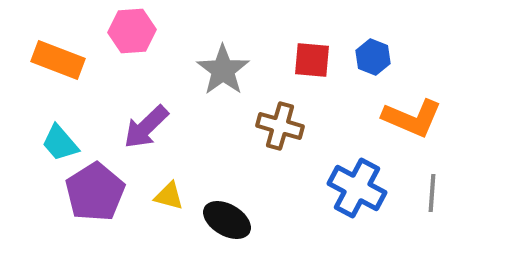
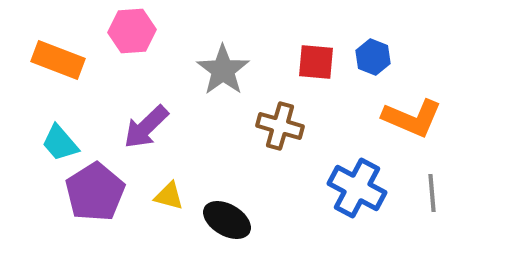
red square: moved 4 px right, 2 px down
gray line: rotated 9 degrees counterclockwise
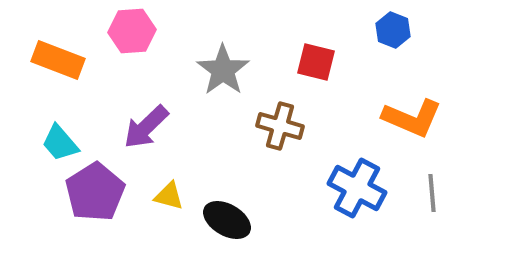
blue hexagon: moved 20 px right, 27 px up
red square: rotated 9 degrees clockwise
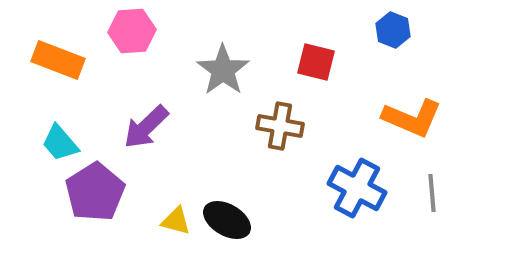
brown cross: rotated 6 degrees counterclockwise
yellow triangle: moved 7 px right, 25 px down
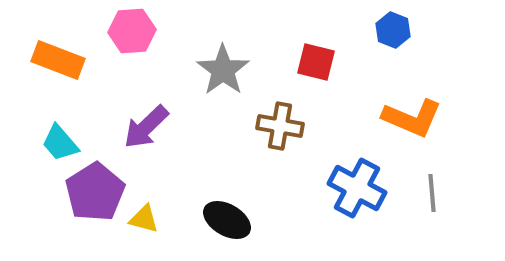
yellow triangle: moved 32 px left, 2 px up
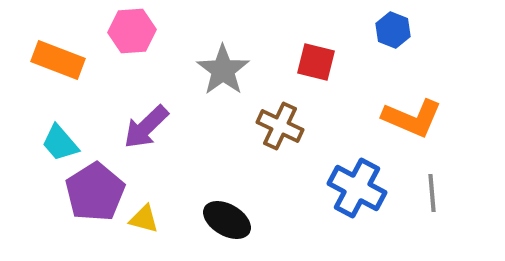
brown cross: rotated 15 degrees clockwise
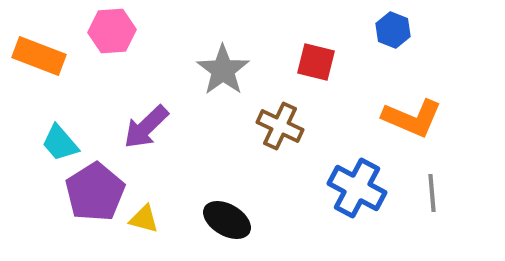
pink hexagon: moved 20 px left
orange rectangle: moved 19 px left, 4 px up
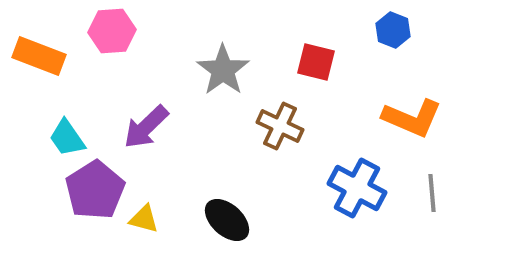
cyan trapezoid: moved 7 px right, 5 px up; rotated 6 degrees clockwise
purple pentagon: moved 2 px up
black ellipse: rotated 12 degrees clockwise
